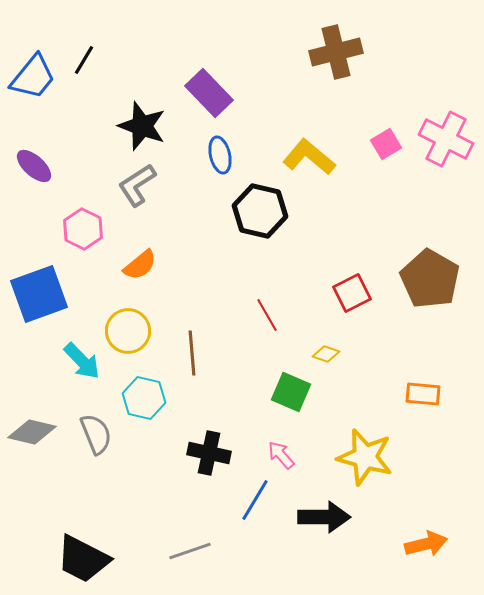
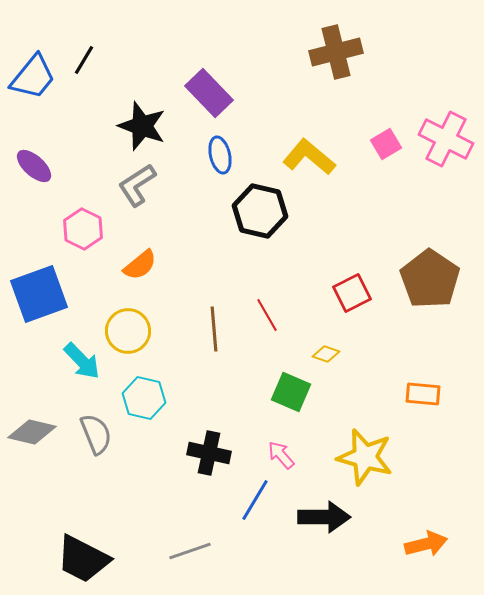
brown pentagon: rotated 4 degrees clockwise
brown line: moved 22 px right, 24 px up
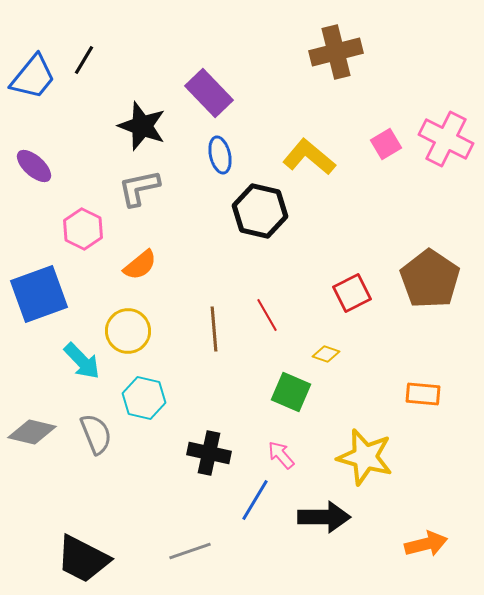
gray L-shape: moved 2 px right, 3 px down; rotated 21 degrees clockwise
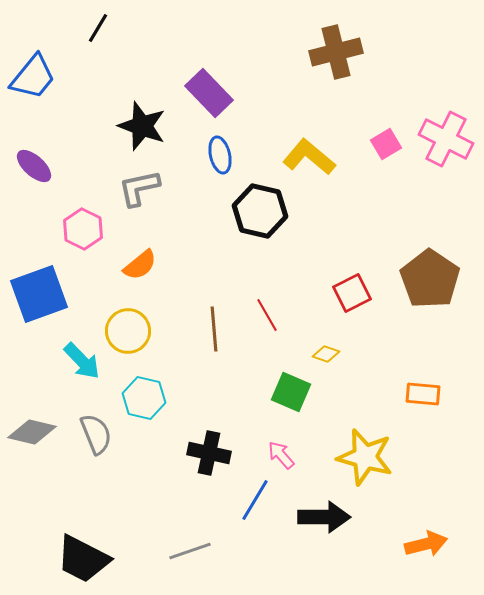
black line: moved 14 px right, 32 px up
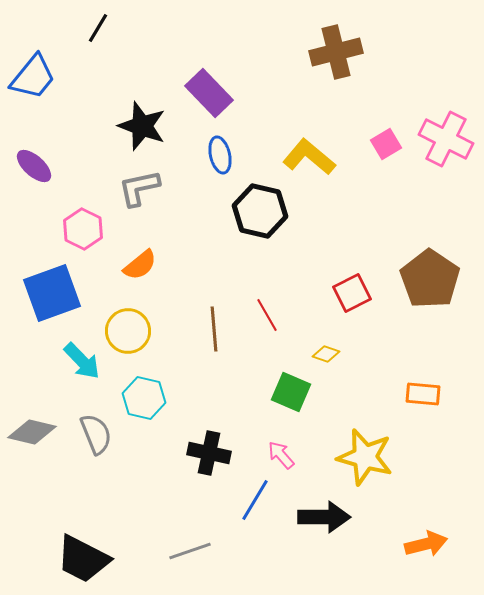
blue square: moved 13 px right, 1 px up
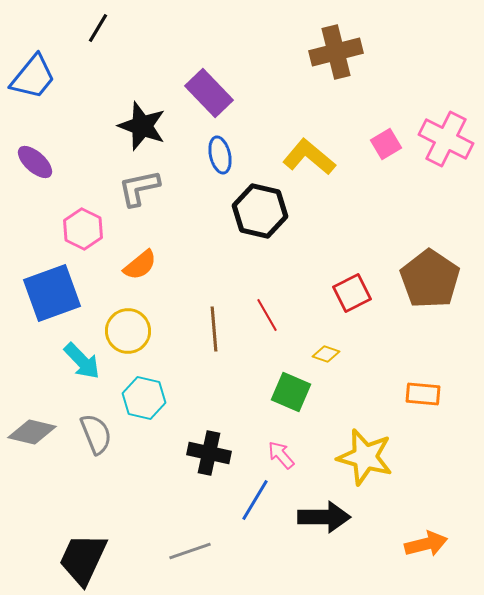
purple ellipse: moved 1 px right, 4 px up
black trapezoid: rotated 88 degrees clockwise
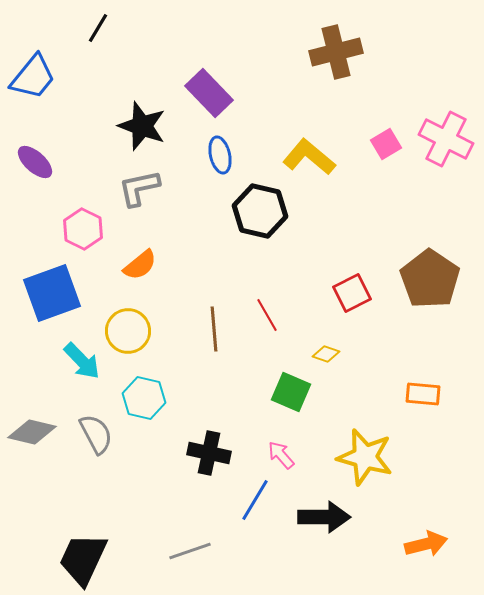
gray semicircle: rotated 6 degrees counterclockwise
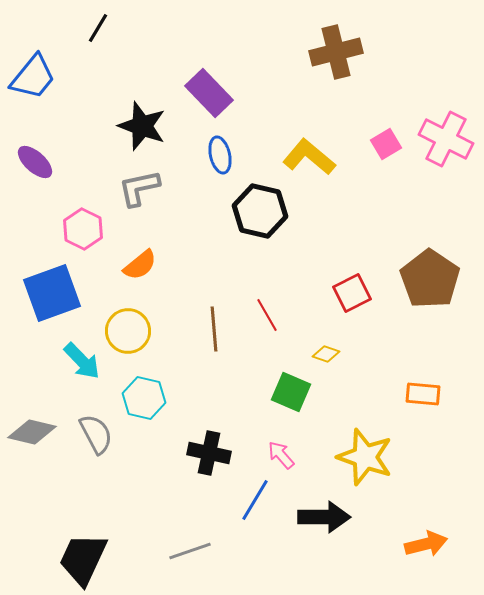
yellow star: rotated 4 degrees clockwise
